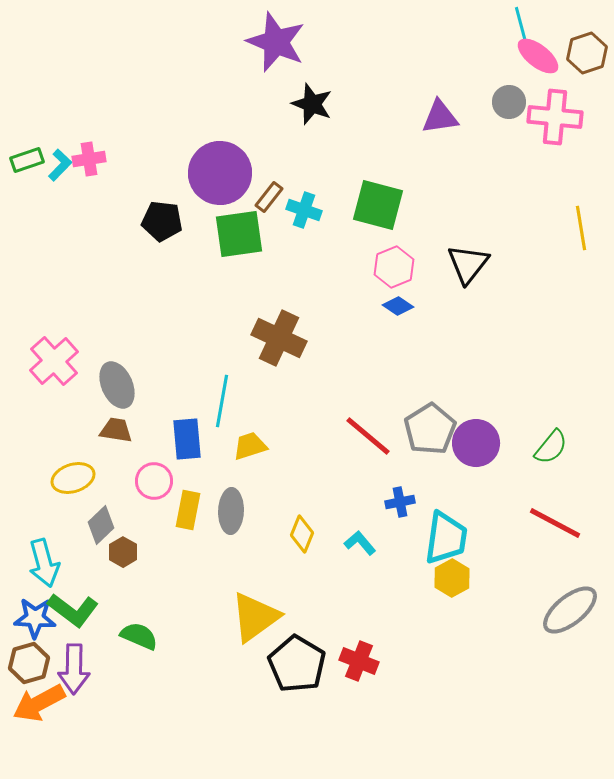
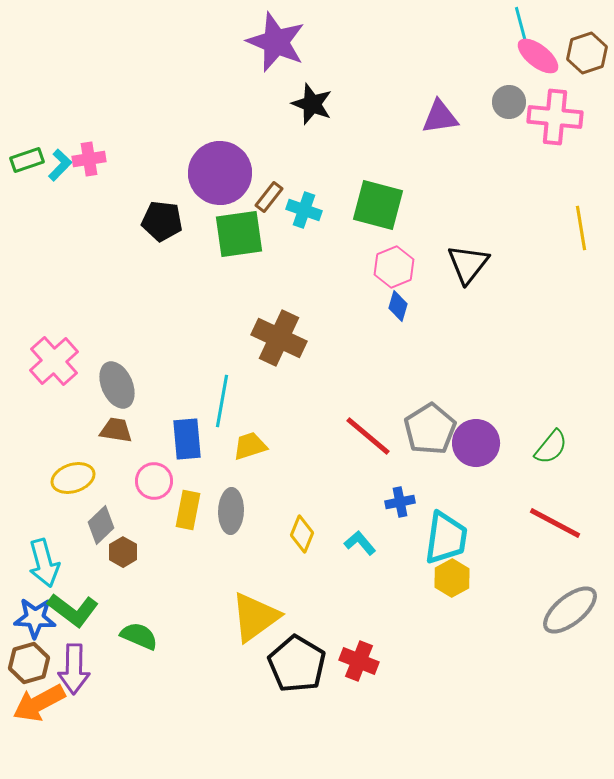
blue diamond at (398, 306): rotated 72 degrees clockwise
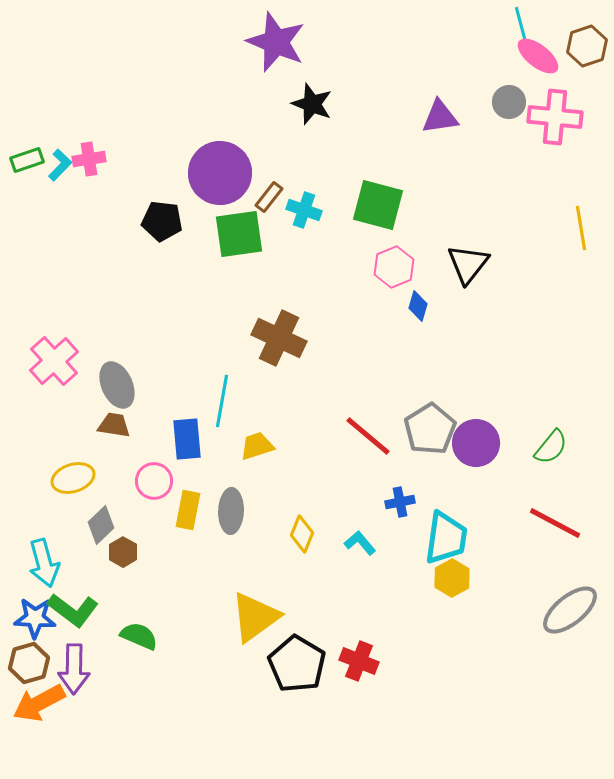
brown hexagon at (587, 53): moved 7 px up
blue diamond at (398, 306): moved 20 px right
brown trapezoid at (116, 430): moved 2 px left, 5 px up
yellow trapezoid at (250, 446): moved 7 px right
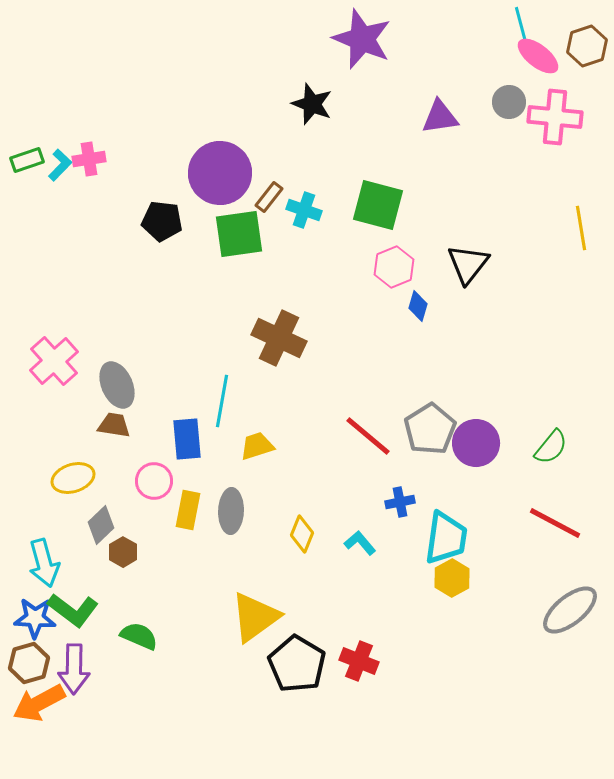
purple star at (276, 42): moved 86 px right, 3 px up
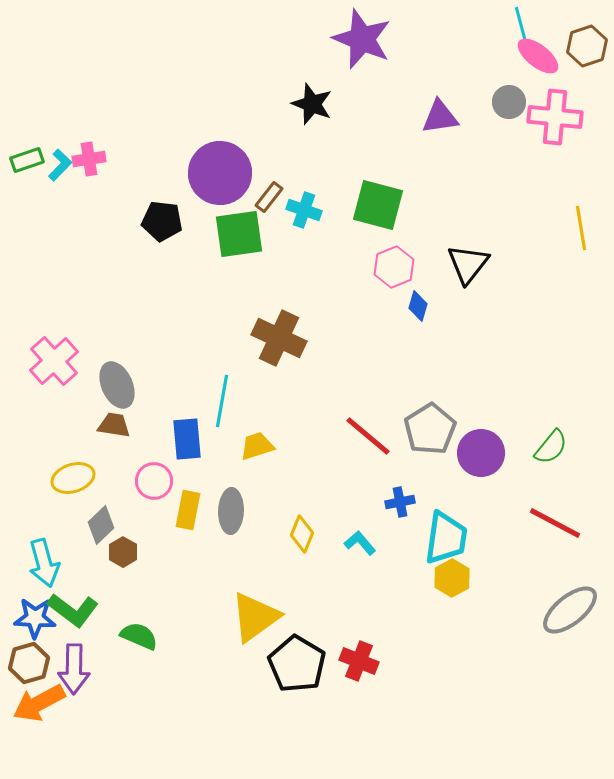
purple circle at (476, 443): moved 5 px right, 10 px down
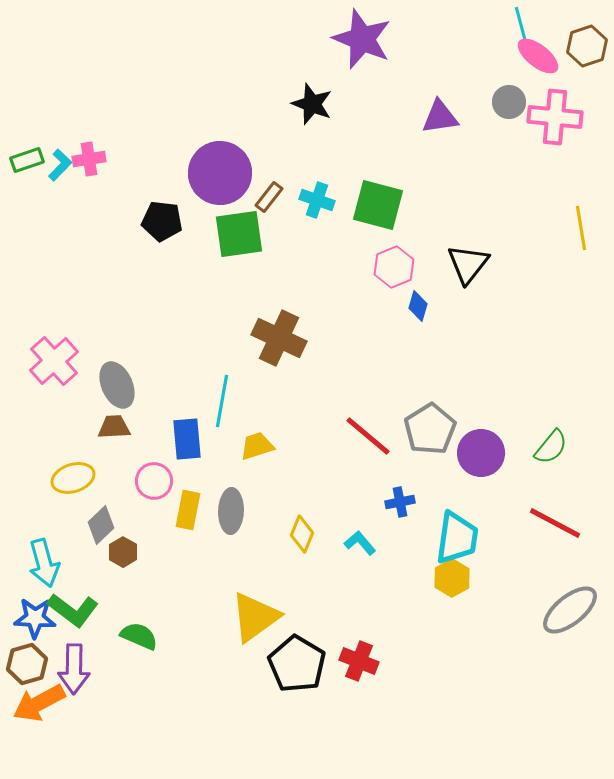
cyan cross at (304, 210): moved 13 px right, 10 px up
brown trapezoid at (114, 425): moved 2 px down; rotated 12 degrees counterclockwise
cyan trapezoid at (446, 538): moved 11 px right
brown hexagon at (29, 663): moved 2 px left, 1 px down
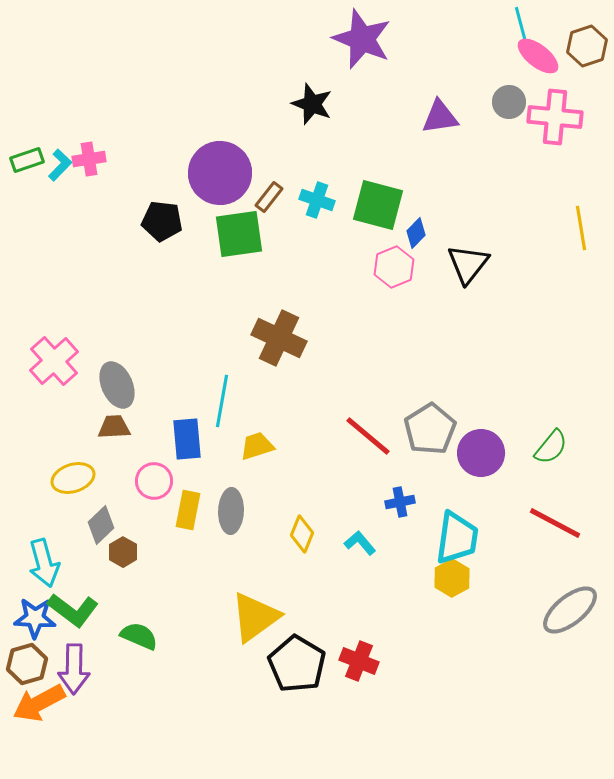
blue diamond at (418, 306): moved 2 px left, 73 px up; rotated 28 degrees clockwise
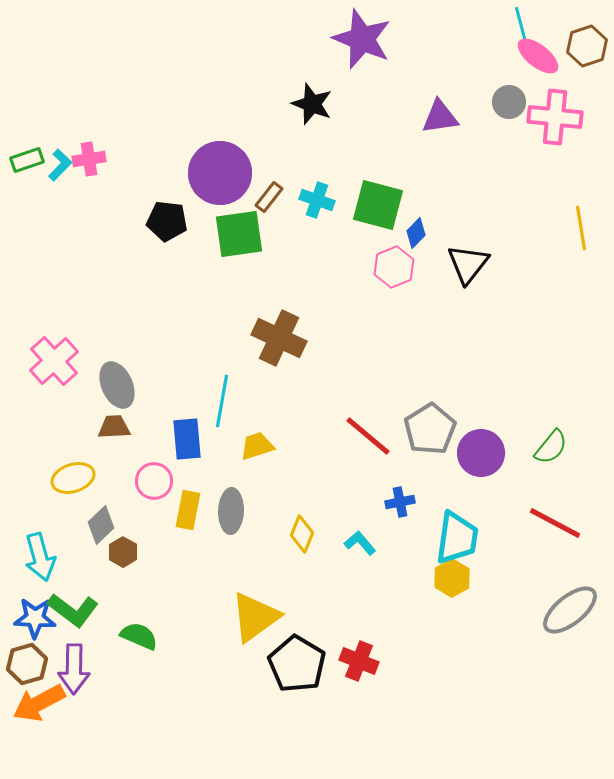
black pentagon at (162, 221): moved 5 px right
cyan arrow at (44, 563): moved 4 px left, 6 px up
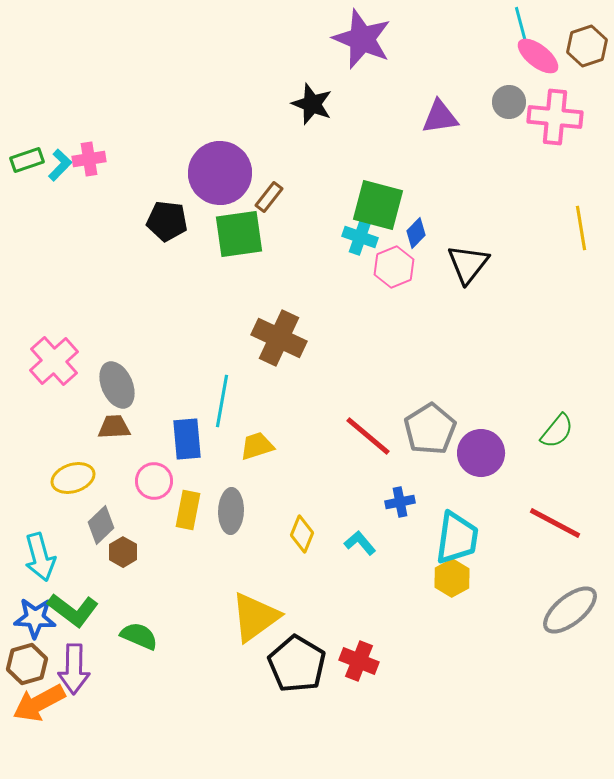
cyan cross at (317, 200): moved 43 px right, 37 px down
green semicircle at (551, 447): moved 6 px right, 16 px up
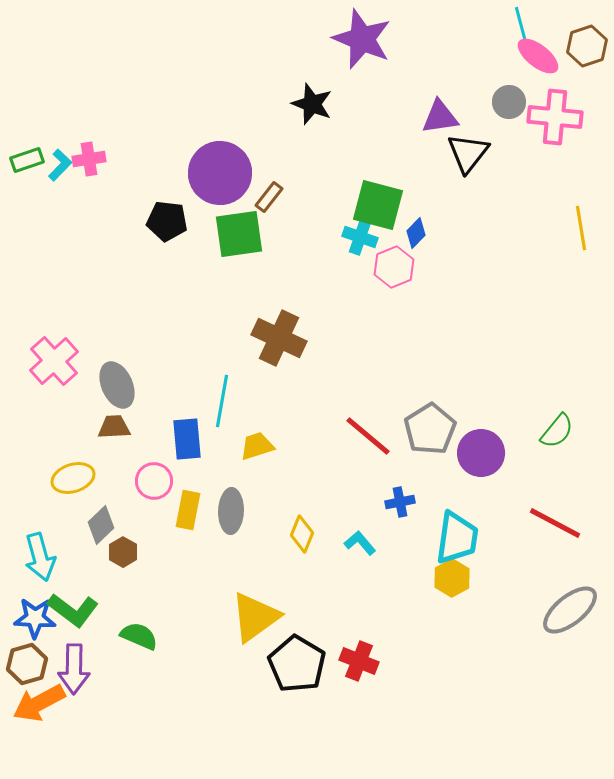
black triangle at (468, 264): moved 111 px up
